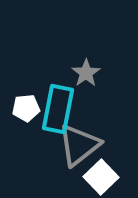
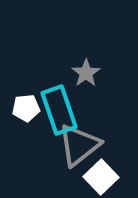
cyan rectangle: moved 1 px right, 1 px down; rotated 30 degrees counterclockwise
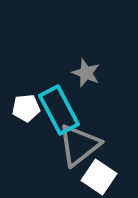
gray star: rotated 16 degrees counterclockwise
cyan rectangle: rotated 9 degrees counterclockwise
white square: moved 2 px left; rotated 12 degrees counterclockwise
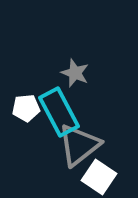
gray star: moved 11 px left
cyan rectangle: moved 2 px down
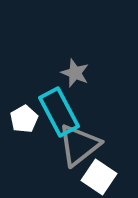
white pentagon: moved 2 px left, 11 px down; rotated 24 degrees counterclockwise
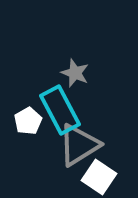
cyan rectangle: moved 1 px right, 2 px up
white pentagon: moved 4 px right, 2 px down
gray triangle: rotated 6 degrees clockwise
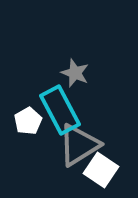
white square: moved 2 px right, 7 px up
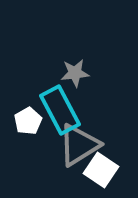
gray star: rotated 28 degrees counterclockwise
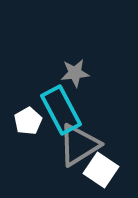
cyan rectangle: moved 1 px right
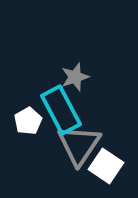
gray star: moved 4 px down; rotated 12 degrees counterclockwise
gray triangle: rotated 24 degrees counterclockwise
white square: moved 5 px right, 4 px up
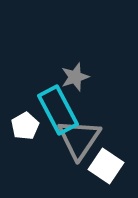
cyan rectangle: moved 3 px left
white pentagon: moved 3 px left, 5 px down
gray triangle: moved 6 px up
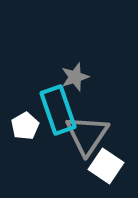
cyan rectangle: rotated 9 degrees clockwise
gray triangle: moved 8 px right, 4 px up
